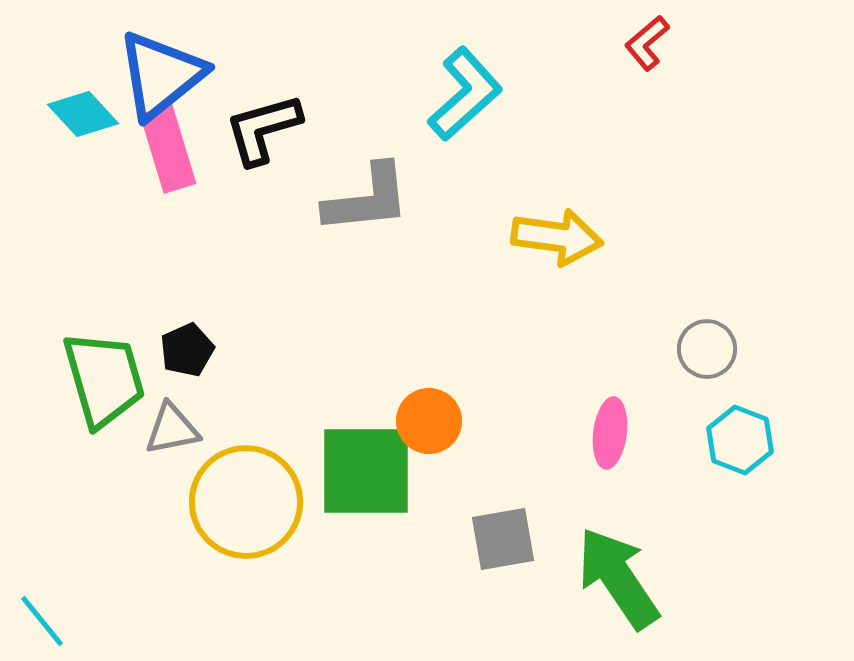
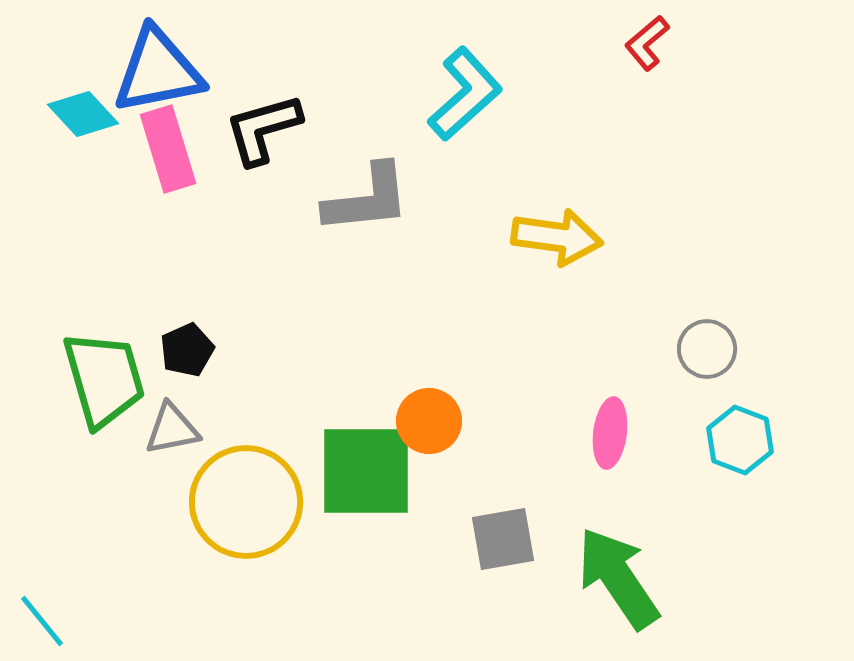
blue triangle: moved 3 px left, 4 px up; rotated 28 degrees clockwise
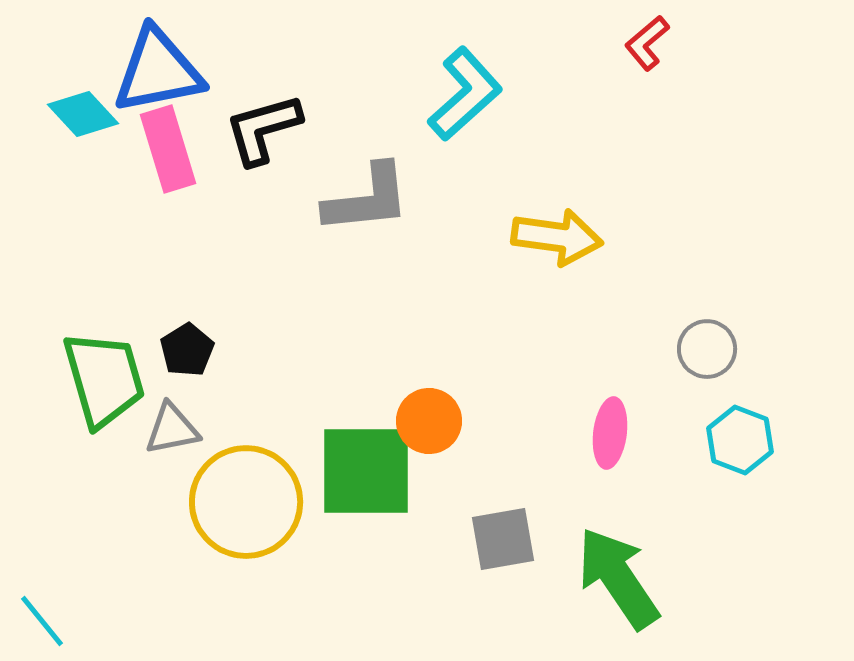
black pentagon: rotated 8 degrees counterclockwise
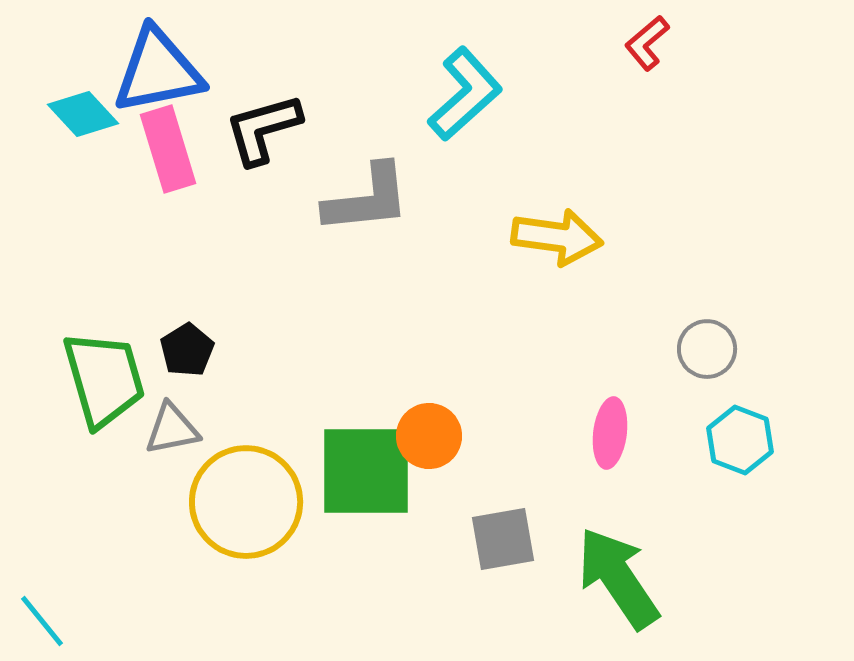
orange circle: moved 15 px down
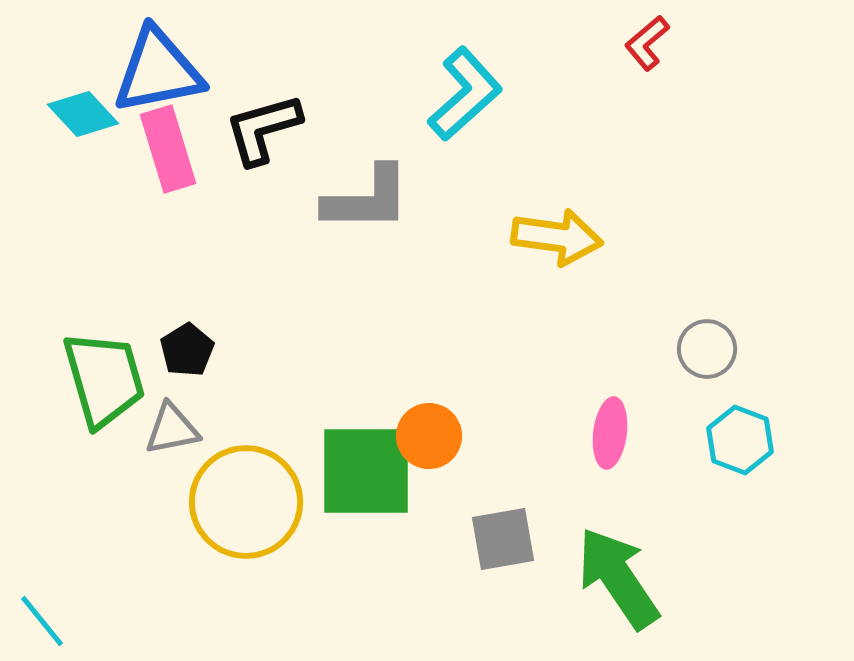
gray L-shape: rotated 6 degrees clockwise
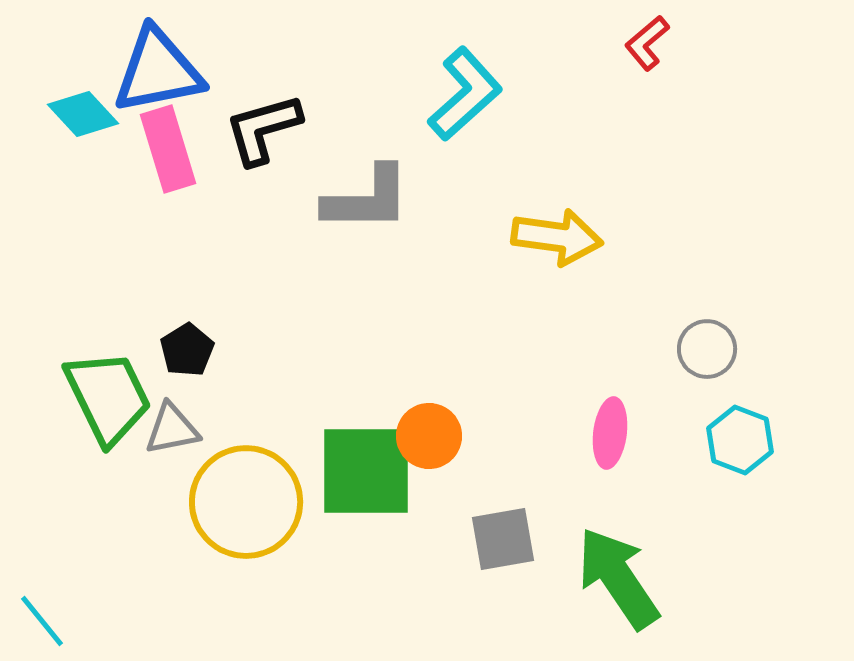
green trapezoid: moved 4 px right, 18 px down; rotated 10 degrees counterclockwise
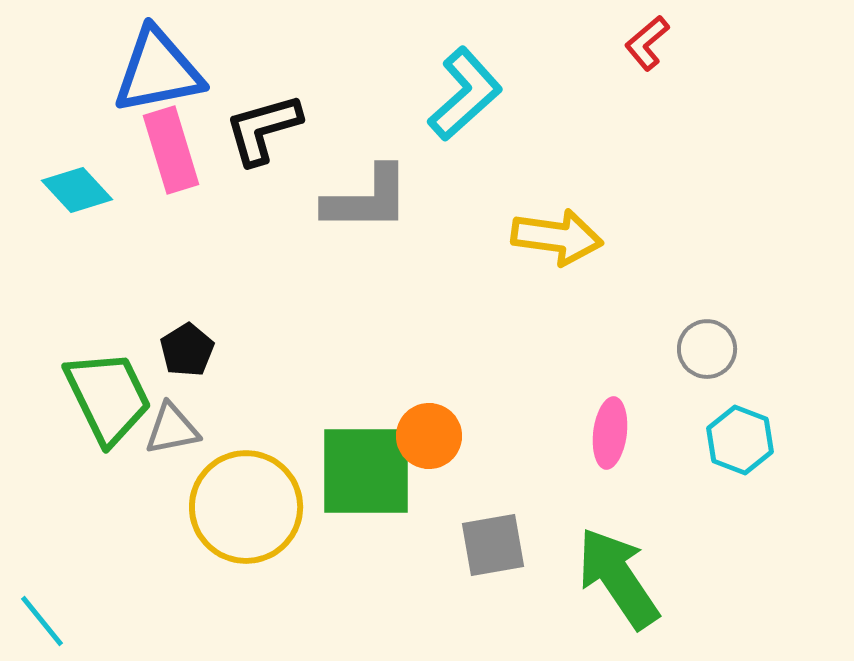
cyan diamond: moved 6 px left, 76 px down
pink rectangle: moved 3 px right, 1 px down
yellow circle: moved 5 px down
gray square: moved 10 px left, 6 px down
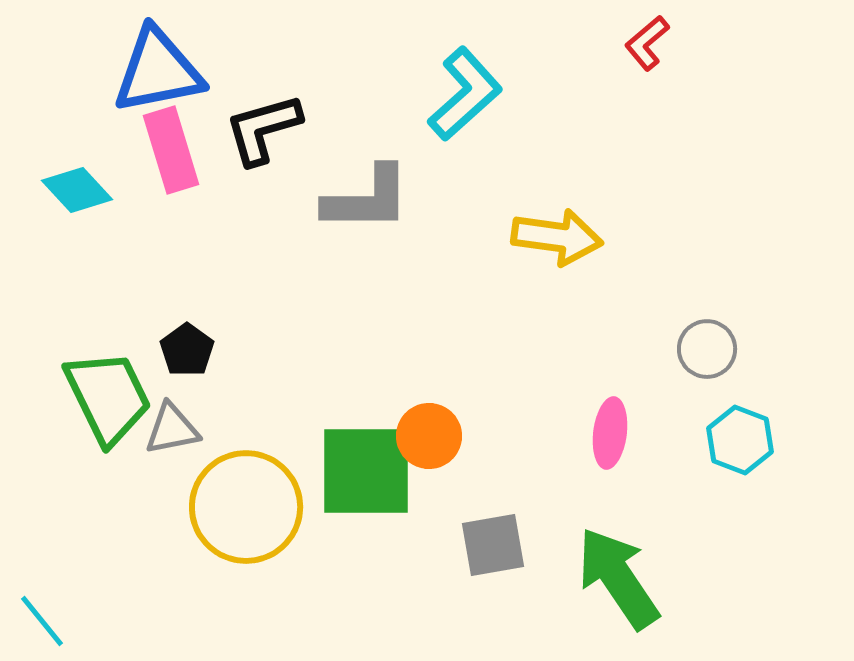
black pentagon: rotated 4 degrees counterclockwise
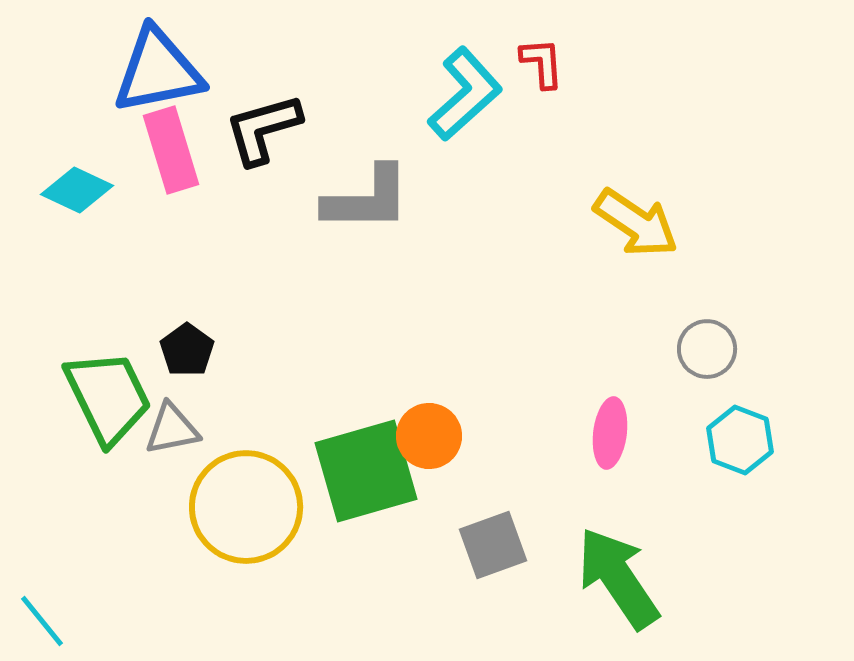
red L-shape: moved 105 px left, 20 px down; rotated 126 degrees clockwise
cyan diamond: rotated 22 degrees counterclockwise
yellow arrow: moved 79 px right, 14 px up; rotated 26 degrees clockwise
green square: rotated 16 degrees counterclockwise
gray square: rotated 10 degrees counterclockwise
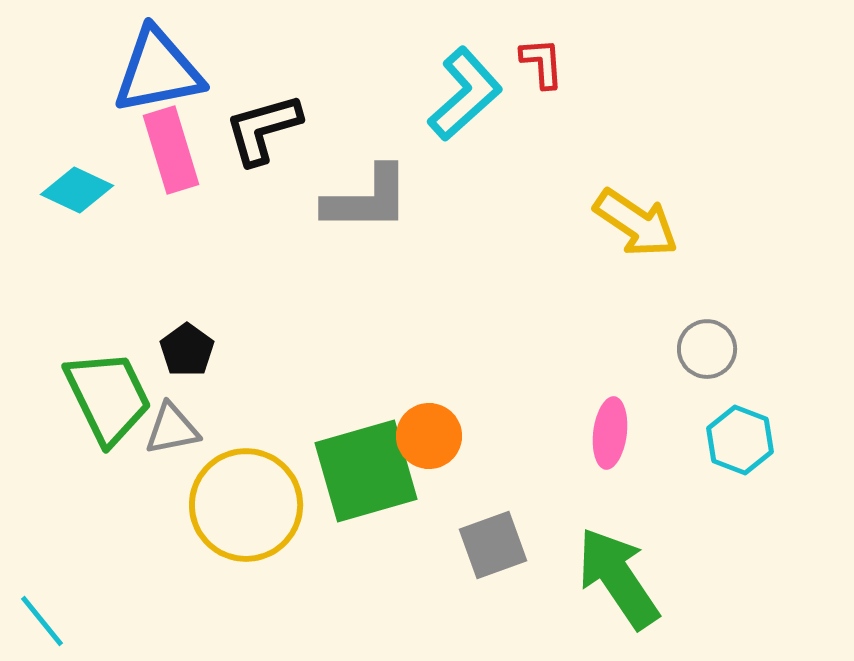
yellow circle: moved 2 px up
